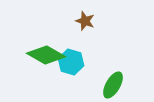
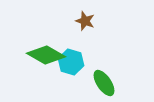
green ellipse: moved 9 px left, 2 px up; rotated 64 degrees counterclockwise
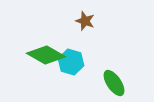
green ellipse: moved 10 px right
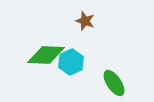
green diamond: rotated 27 degrees counterclockwise
cyan hexagon: rotated 20 degrees clockwise
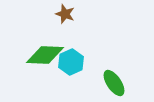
brown star: moved 20 px left, 7 px up
green diamond: moved 1 px left
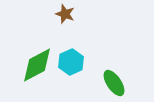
green diamond: moved 8 px left, 10 px down; rotated 30 degrees counterclockwise
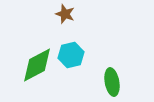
cyan hexagon: moved 7 px up; rotated 10 degrees clockwise
green ellipse: moved 2 px left, 1 px up; rotated 24 degrees clockwise
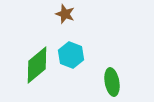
cyan hexagon: rotated 25 degrees counterclockwise
green diamond: rotated 12 degrees counterclockwise
